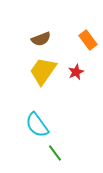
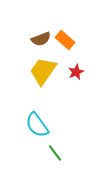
orange rectangle: moved 23 px left; rotated 12 degrees counterclockwise
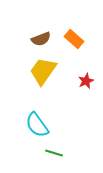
orange rectangle: moved 9 px right, 1 px up
red star: moved 10 px right, 9 px down
green line: moved 1 px left; rotated 36 degrees counterclockwise
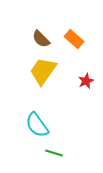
brown semicircle: rotated 66 degrees clockwise
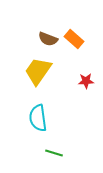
brown semicircle: moved 7 px right; rotated 24 degrees counterclockwise
yellow trapezoid: moved 5 px left
red star: rotated 21 degrees clockwise
cyan semicircle: moved 1 px right, 7 px up; rotated 28 degrees clockwise
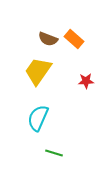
cyan semicircle: rotated 32 degrees clockwise
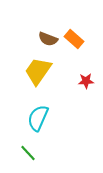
green line: moved 26 px left; rotated 30 degrees clockwise
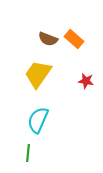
yellow trapezoid: moved 3 px down
red star: rotated 14 degrees clockwise
cyan semicircle: moved 2 px down
green line: rotated 48 degrees clockwise
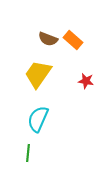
orange rectangle: moved 1 px left, 1 px down
cyan semicircle: moved 1 px up
